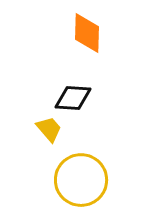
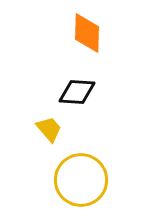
black diamond: moved 4 px right, 6 px up
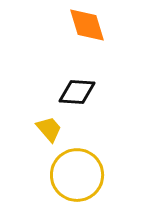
orange diamond: moved 8 px up; rotated 18 degrees counterclockwise
yellow circle: moved 4 px left, 5 px up
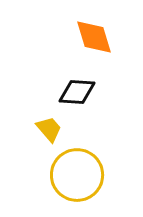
orange diamond: moved 7 px right, 12 px down
